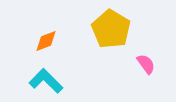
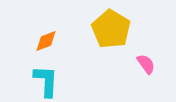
cyan L-shape: rotated 48 degrees clockwise
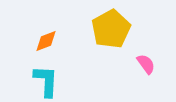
yellow pentagon: rotated 12 degrees clockwise
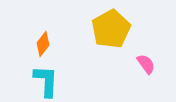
orange diamond: moved 3 px left, 3 px down; rotated 30 degrees counterclockwise
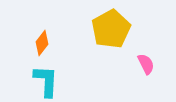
orange diamond: moved 1 px left, 1 px up
pink semicircle: rotated 10 degrees clockwise
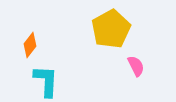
orange diamond: moved 12 px left, 2 px down
pink semicircle: moved 10 px left, 2 px down
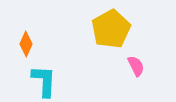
orange diamond: moved 4 px left, 1 px up; rotated 15 degrees counterclockwise
cyan L-shape: moved 2 px left
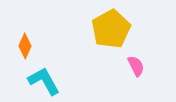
orange diamond: moved 1 px left, 2 px down
cyan L-shape: rotated 32 degrees counterclockwise
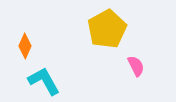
yellow pentagon: moved 4 px left
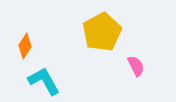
yellow pentagon: moved 5 px left, 3 px down
orange diamond: rotated 10 degrees clockwise
